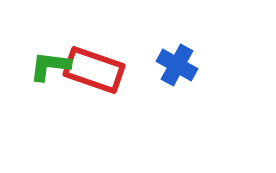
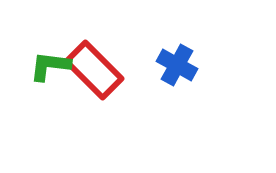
red rectangle: rotated 26 degrees clockwise
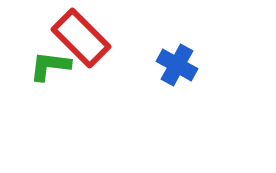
red rectangle: moved 13 px left, 32 px up
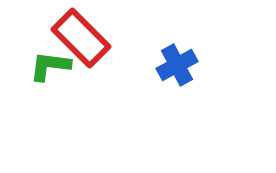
blue cross: rotated 33 degrees clockwise
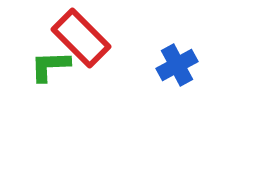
green L-shape: rotated 9 degrees counterclockwise
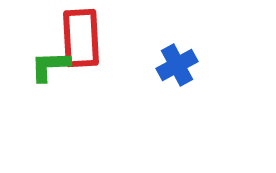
red rectangle: rotated 42 degrees clockwise
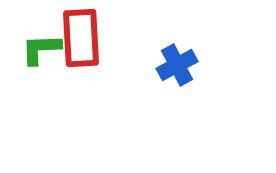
green L-shape: moved 9 px left, 17 px up
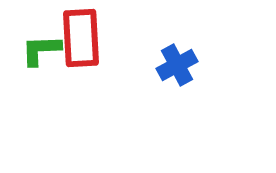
green L-shape: moved 1 px down
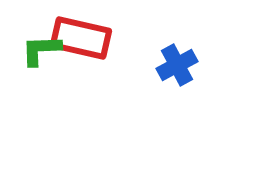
red rectangle: rotated 74 degrees counterclockwise
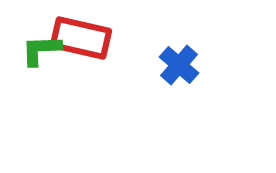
blue cross: moved 2 px right; rotated 21 degrees counterclockwise
